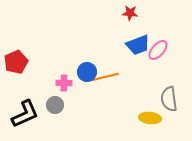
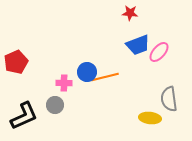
pink ellipse: moved 1 px right, 2 px down
black L-shape: moved 1 px left, 2 px down
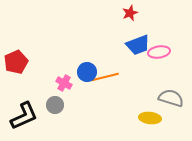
red star: rotated 28 degrees counterclockwise
pink ellipse: rotated 40 degrees clockwise
pink cross: rotated 28 degrees clockwise
gray semicircle: moved 2 px right, 1 px up; rotated 115 degrees clockwise
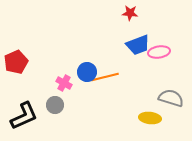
red star: rotated 28 degrees clockwise
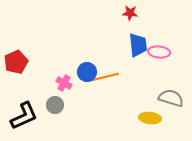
blue trapezoid: rotated 75 degrees counterclockwise
pink ellipse: rotated 15 degrees clockwise
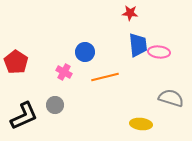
red pentagon: rotated 15 degrees counterclockwise
blue circle: moved 2 px left, 20 px up
pink cross: moved 11 px up
yellow ellipse: moved 9 px left, 6 px down
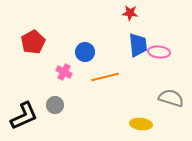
red pentagon: moved 17 px right, 20 px up; rotated 10 degrees clockwise
